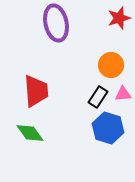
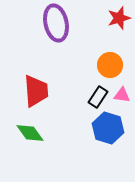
orange circle: moved 1 px left
pink triangle: moved 1 px left, 1 px down; rotated 12 degrees clockwise
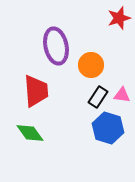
purple ellipse: moved 23 px down
orange circle: moved 19 px left
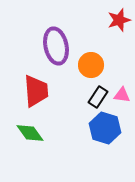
red star: moved 2 px down
blue hexagon: moved 3 px left
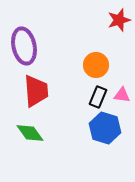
purple ellipse: moved 32 px left
orange circle: moved 5 px right
black rectangle: rotated 10 degrees counterclockwise
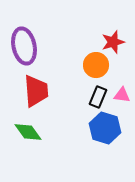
red star: moved 6 px left, 22 px down
green diamond: moved 2 px left, 1 px up
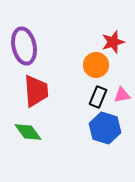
pink triangle: rotated 18 degrees counterclockwise
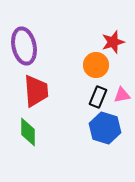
green diamond: rotated 36 degrees clockwise
